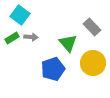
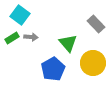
gray rectangle: moved 4 px right, 3 px up
blue pentagon: rotated 10 degrees counterclockwise
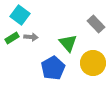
blue pentagon: moved 1 px up
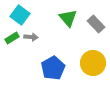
green triangle: moved 25 px up
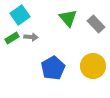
cyan square: rotated 18 degrees clockwise
yellow circle: moved 3 px down
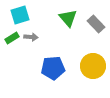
cyan square: rotated 18 degrees clockwise
blue pentagon: rotated 25 degrees clockwise
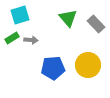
gray arrow: moved 3 px down
yellow circle: moved 5 px left, 1 px up
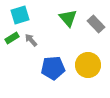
gray arrow: rotated 136 degrees counterclockwise
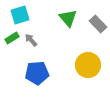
gray rectangle: moved 2 px right
blue pentagon: moved 16 px left, 5 px down
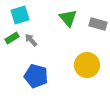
gray rectangle: rotated 30 degrees counterclockwise
yellow circle: moved 1 px left
blue pentagon: moved 1 px left, 3 px down; rotated 20 degrees clockwise
